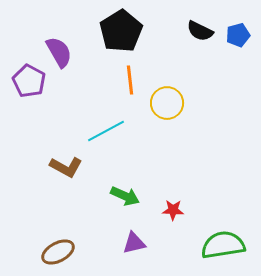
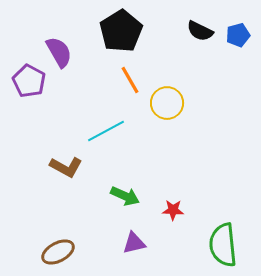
orange line: rotated 24 degrees counterclockwise
green semicircle: rotated 87 degrees counterclockwise
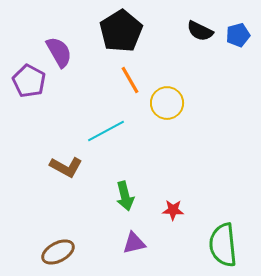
green arrow: rotated 52 degrees clockwise
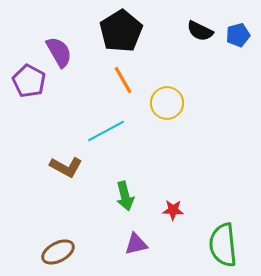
orange line: moved 7 px left
purple triangle: moved 2 px right, 1 px down
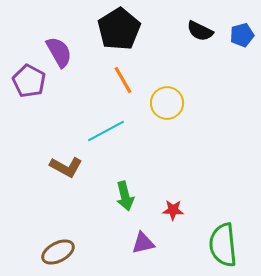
black pentagon: moved 2 px left, 2 px up
blue pentagon: moved 4 px right
purple triangle: moved 7 px right, 1 px up
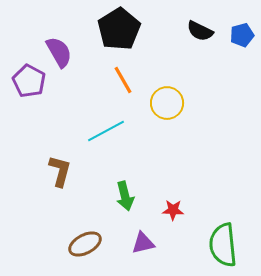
brown L-shape: moved 6 px left, 4 px down; rotated 104 degrees counterclockwise
brown ellipse: moved 27 px right, 8 px up
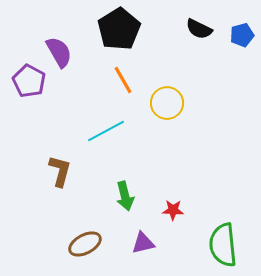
black semicircle: moved 1 px left, 2 px up
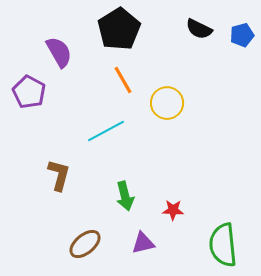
purple pentagon: moved 11 px down
brown L-shape: moved 1 px left, 4 px down
brown ellipse: rotated 12 degrees counterclockwise
